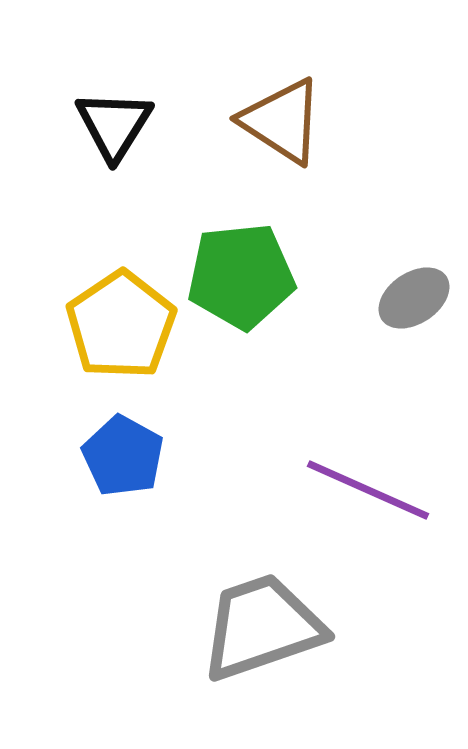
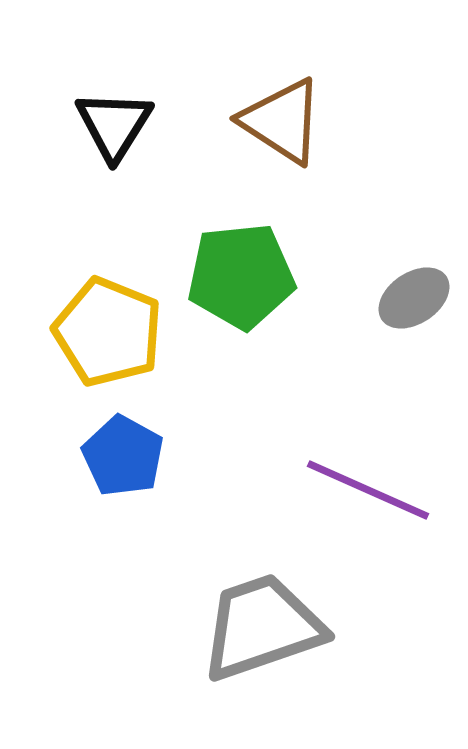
yellow pentagon: moved 13 px left, 7 px down; rotated 16 degrees counterclockwise
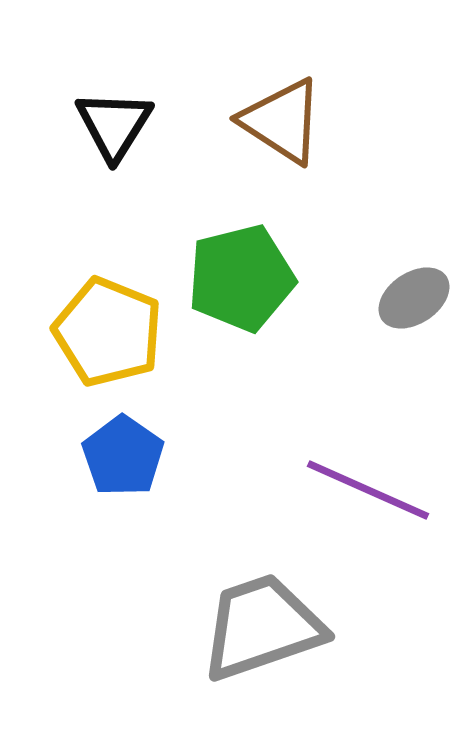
green pentagon: moved 2 px down; rotated 8 degrees counterclockwise
blue pentagon: rotated 6 degrees clockwise
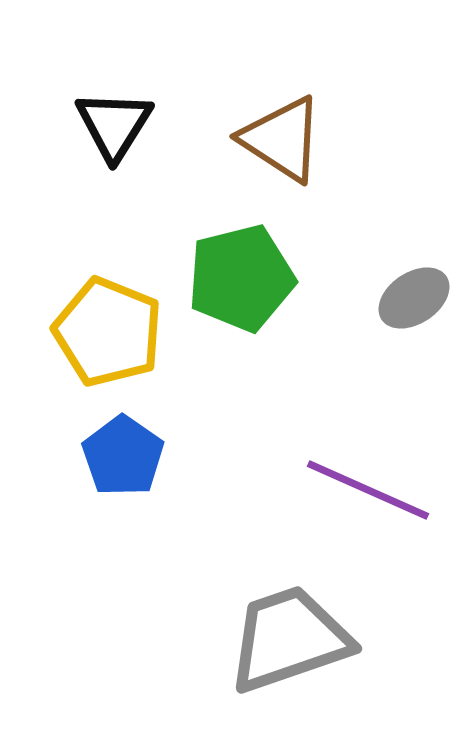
brown triangle: moved 18 px down
gray trapezoid: moved 27 px right, 12 px down
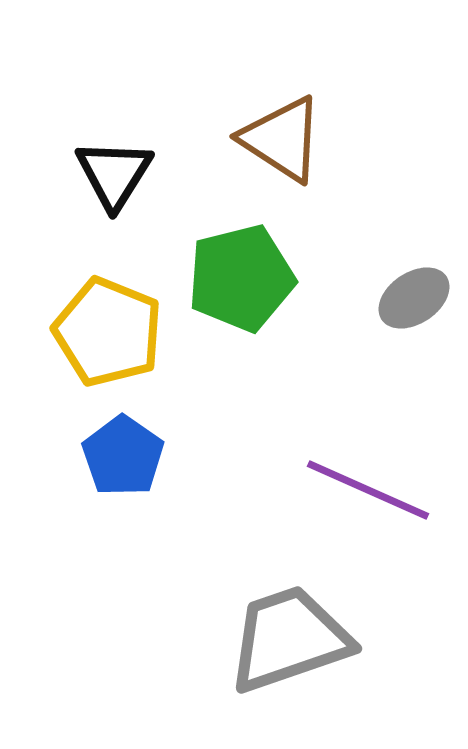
black triangle: moved 49 px down
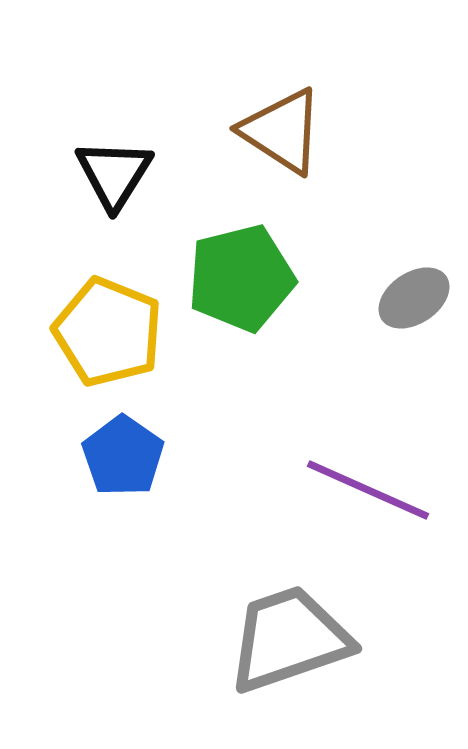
brown triangle: moved 8 px up
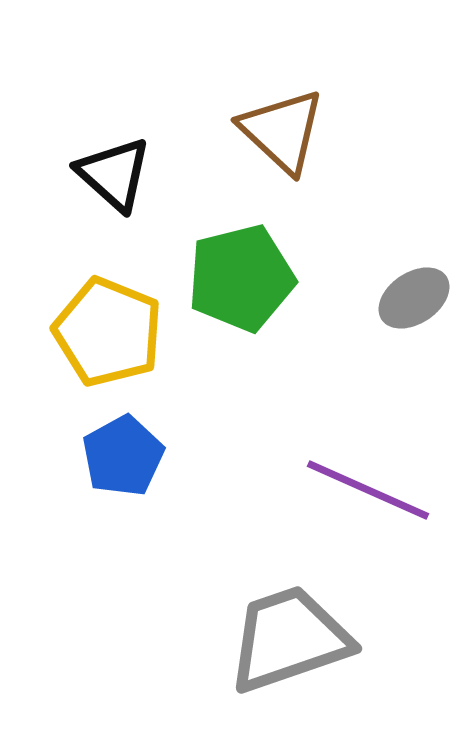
brown triangle: rotated 10 degrees clockwise
black triangle: rotated 20 degrees counterclockwise
blue pentagon: rotated 8 degrees clockwise
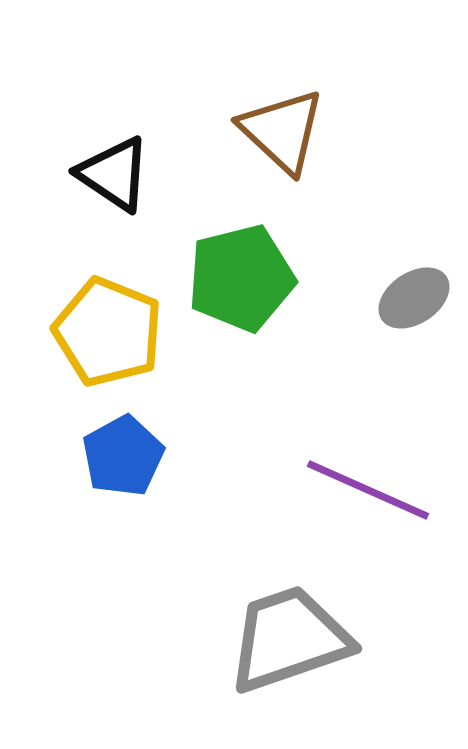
black triangle: rotated 8 degrees counterclockwise
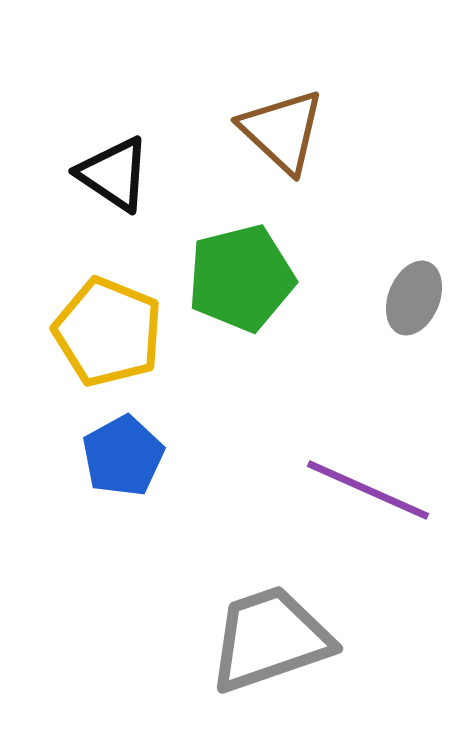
gray ellipse: rotated 34 degrees counterclockwise
gray trapezoid: moved 19 px left
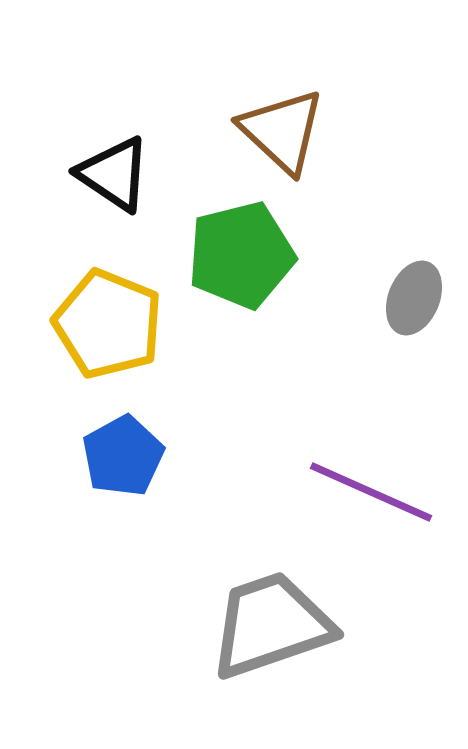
green pentagon: moved 23 px up
yellow pentagon: moved 8 px up
purple line: moved 3 px right, 2 px down
gray trapezoid: moved 1 px right, 14 px up
